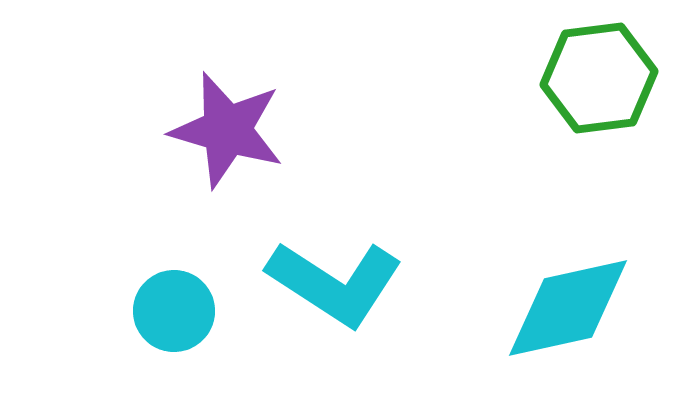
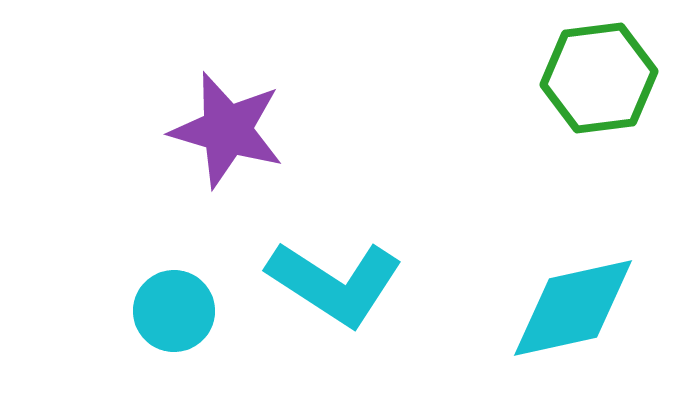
cyan diamond: moved 5 px right
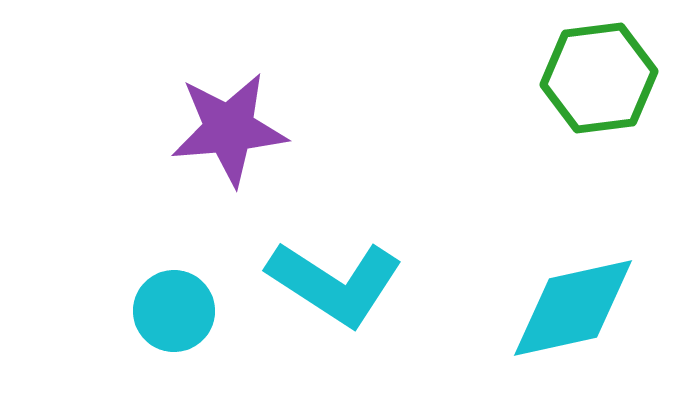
purple star: moved 2 px right, 1 px up; rotated 21 degrees counterclockwise
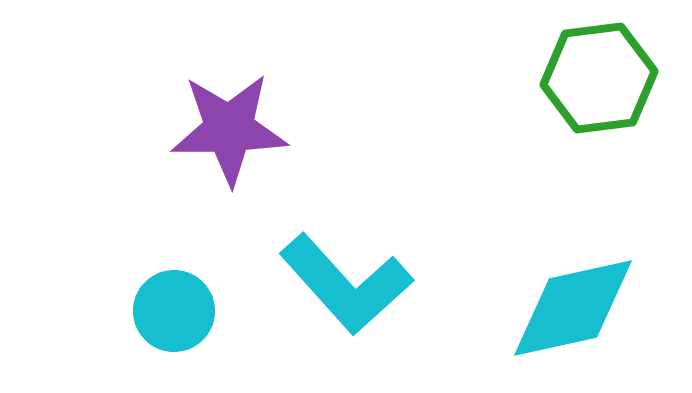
purple star: rotated 4 degrees clockwise
cyan L-shape: moved 11 px right, 1 px down; rotated 15 degrees clockwise
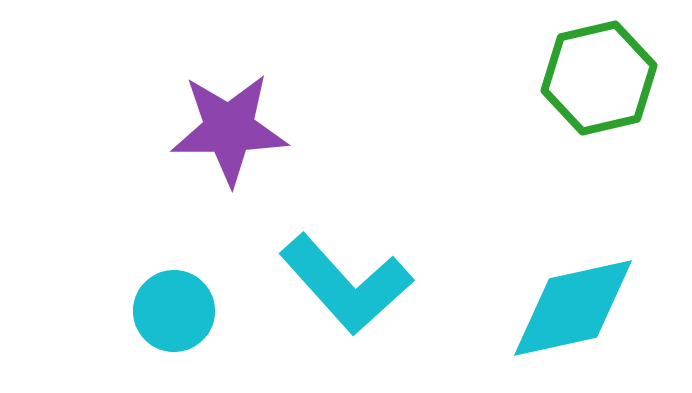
green hexagon: rotated 6 degrees counterclockwise
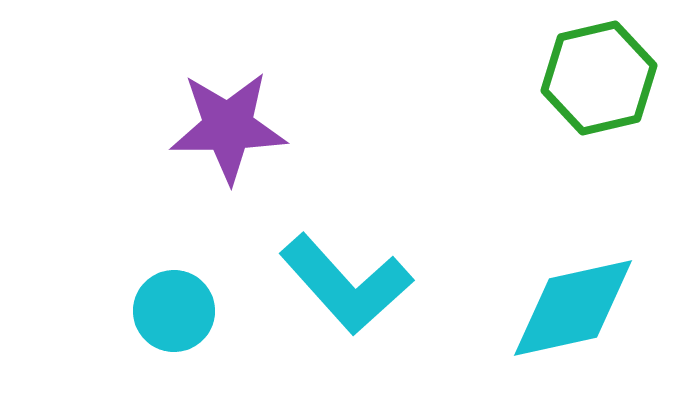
purple star: moved 1 px left, 2 px up
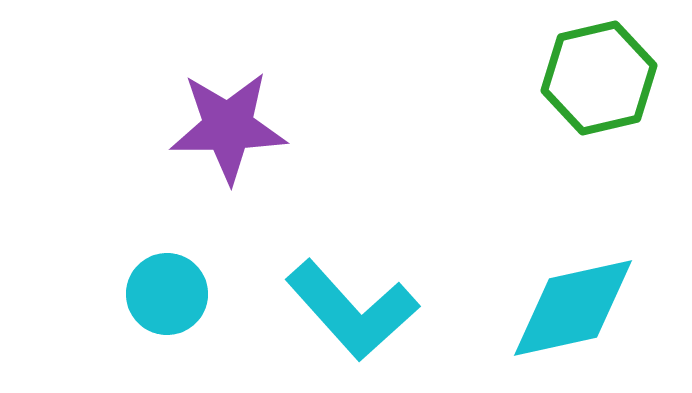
cyan L-shape: moved 6 px right, 26 px down
cyan circle: moved 7 px left, 17 px up
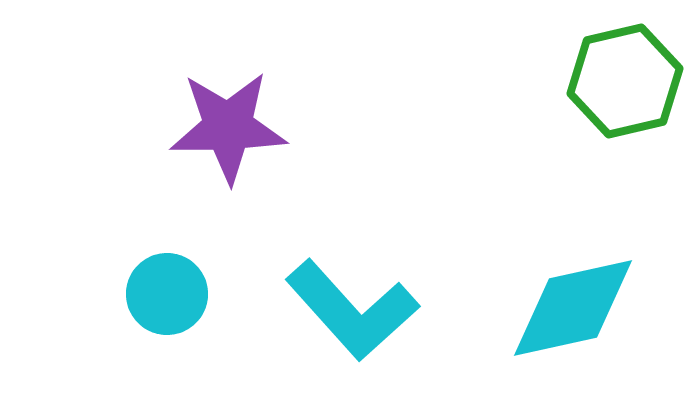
green hexagon: moved 26 px right, 3 px down
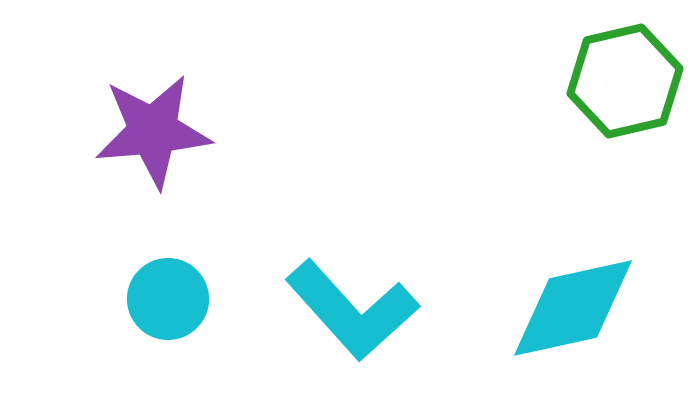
purple star: moved 75 px left, 4 px down; rotated 4 degrees counterclockwise
cyan circle: moved 1 px right, 5 px down
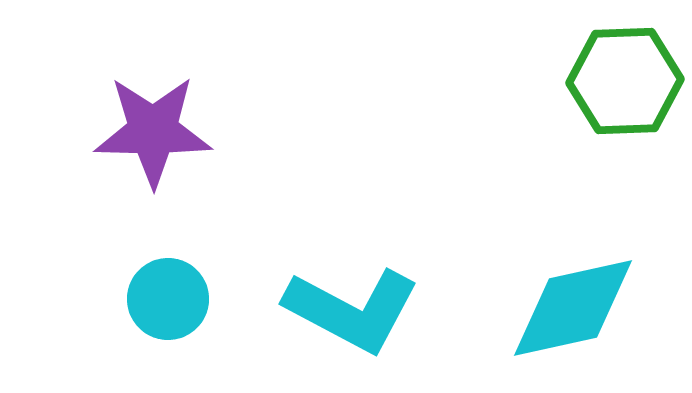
green hexagon: rotated 11 degrees clockwise
purple star: rotated 6 degrees clockwise
cyan L-shape: rotated 20 degrees counterclockwise
